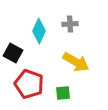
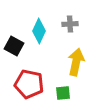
black square: moved 1 px right, 7 px up
yellow arrow: rotated 108 degrees counterclockwise
red pentagon: rotated 8 degrees counterclockwise
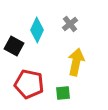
gray cross: rotated 35 degrees counterclockwise
cyan diamond: moved 2 px left, 1 px up
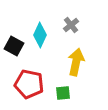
gray cross: moved 1 px right, 1 px down
cyan diamond: moved 3 px right, 5 px down
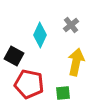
black square: moved 10 px down
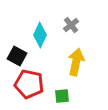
black square: moved 3 px right
green square: moved 1 px left, 3 px down
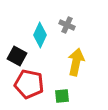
gray cross: moved 4 px left; rotated 28 degrees counterclockwise
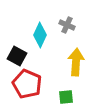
yellow arrow: rotated 8 degrees counterclockwise
red pentagon: moved 2 px left; rotated 12 degrees clockwise
green square: moved 4 px right, 1 px down
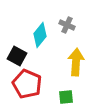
cyan diamond: rotated 15 degrees clockwise
